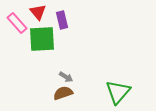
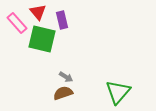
green square: rotated 16 degrees clockwise
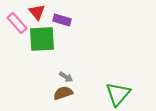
red triangle: moved 1 px left
purple rectangle: rotated 60 degrees counterclockwise
green square: rotated 16 degrees counterclockwise
green triangle: moved 2 px down
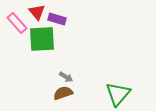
purple rectangle: moved 5 px left, 1 px up
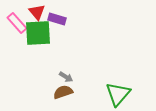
green square: moved 4 px left, 6 px up
brown semicircle: moved 1 px up
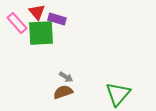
green square: moved 3 px right
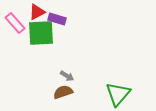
red triangle: rotated 42 degrees clockwise
pink rectangle: moved 2 px left
gray arrow: moved 1 px right, 1 px up
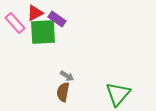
red triangle: moved 2 px left, 1 px down
purple rectangle: rotated 18 degrees clockwise
green square: moved 2 px right, 1 px up
brown semicircle: rotated 60 degrees counterclockwise
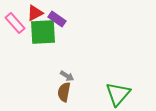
brown semicircle: moved 1 px right
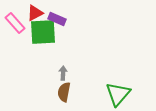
purple rectangle: rotated 12 degrees counterclockwise
gray arrow: moved 4 px left, 3 px up; rotated 120 degrees counterclockwise
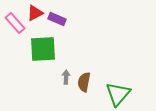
green square: moved 17 px down
gray arrow: moved 3 px right, 4 px down
brown semicircle: moved 20 px right, 10 px up
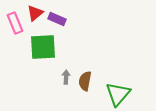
red triangle: rotated 12 degrees counterclockwise
pink rectangle: rotated 20 degrees clockwise
green square: moved 2 px up
brown semicircle: moved 1 px right, 1 px up
